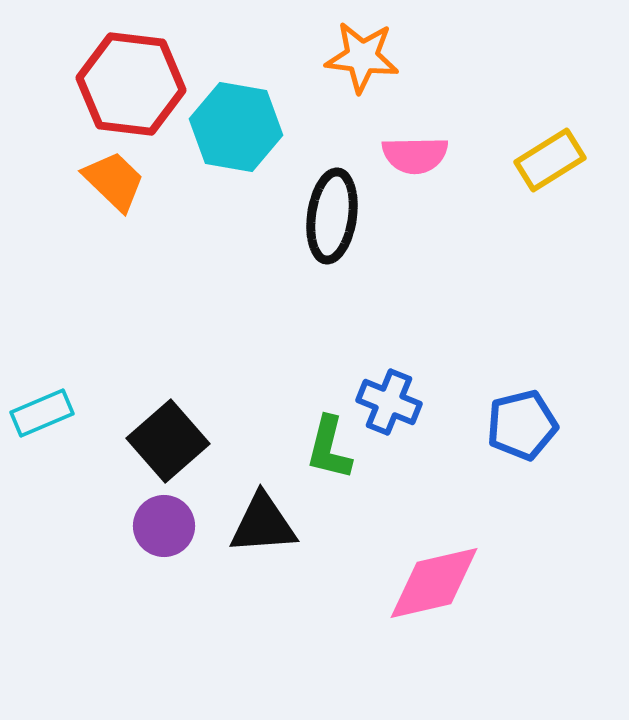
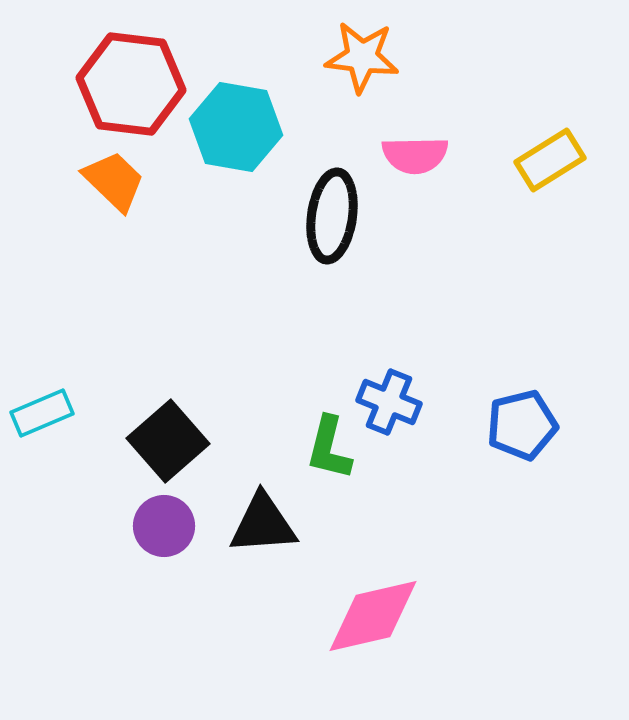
pink diamond: moved 61 px left, 33 px down
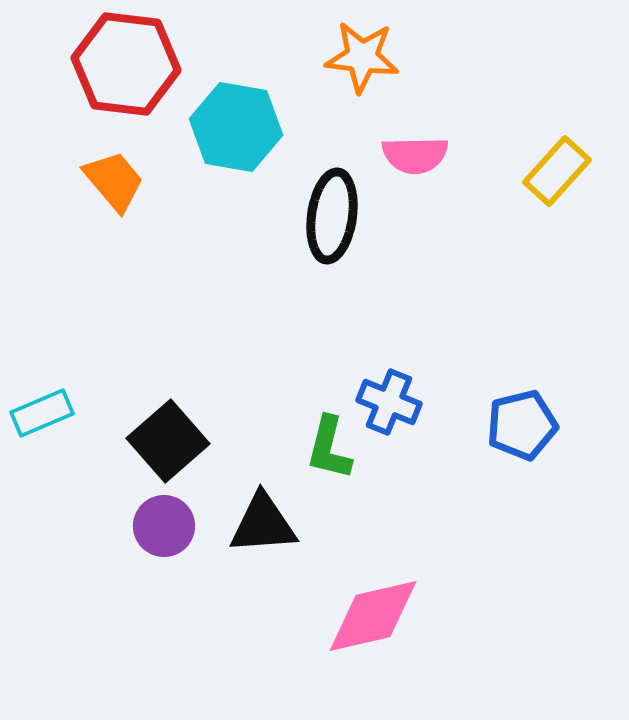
red hexagon: moved 5 px left, 20 px up
yellow rectangle: moved 7 px right, 11 px down; rotated 16 degrees counterclockwise
orange trapezoid: rotated 6 degrees clockwise
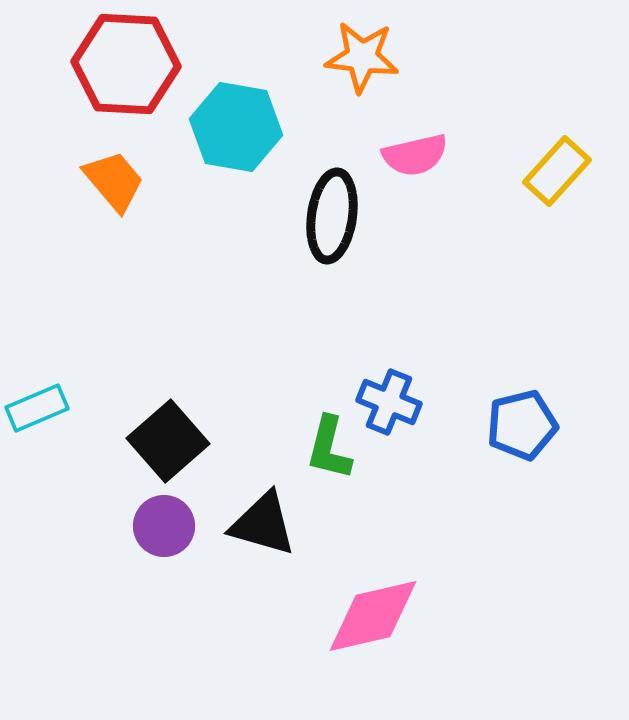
red hexagon: rotated 4 degrees counterclockwise
pink semicircle: rotated 12 degrees counterclockwise
cyan rectangle: moved 5 px left, 5 px up
black triangle: rotated 20 degrees clockwise
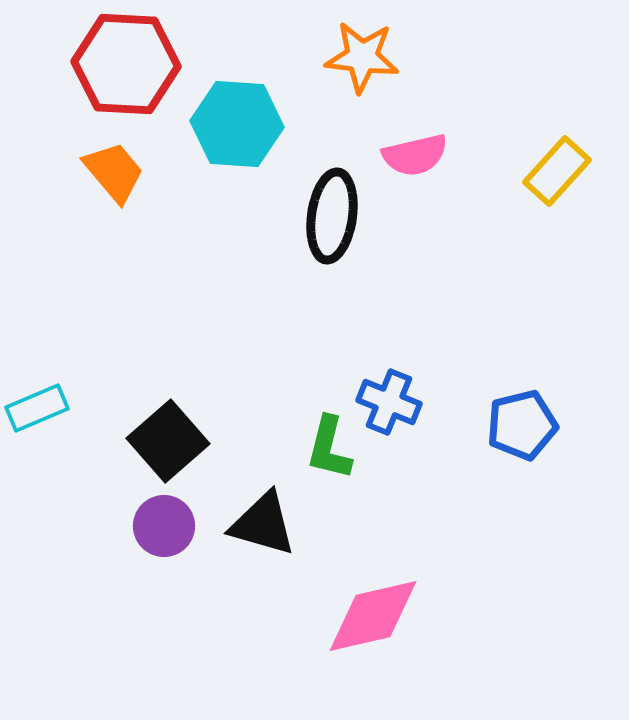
cyan hexagon: moved 1 px right, 3 px up; rotated 6 degrees counterclockwise
orange trapezoid: moved 9 px up
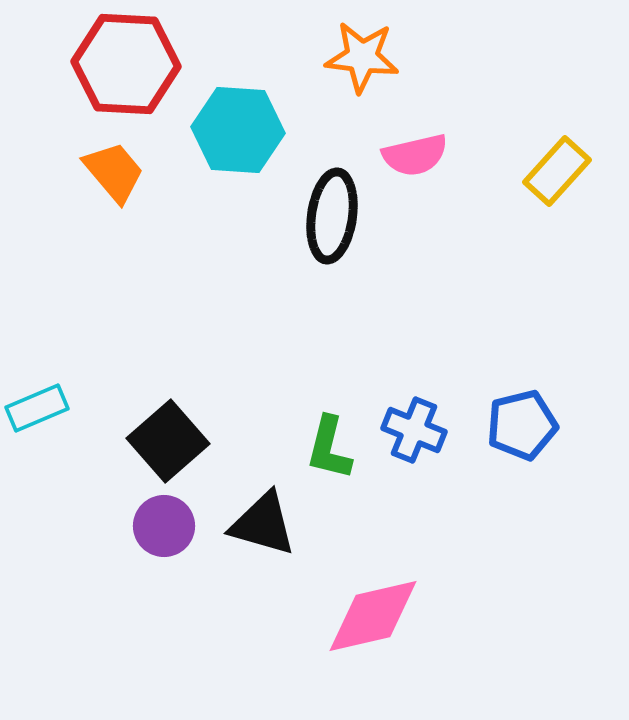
cyan hexagon: moved 1 px right, 6 px down
blue cross: moved 25 px right, 28 px down
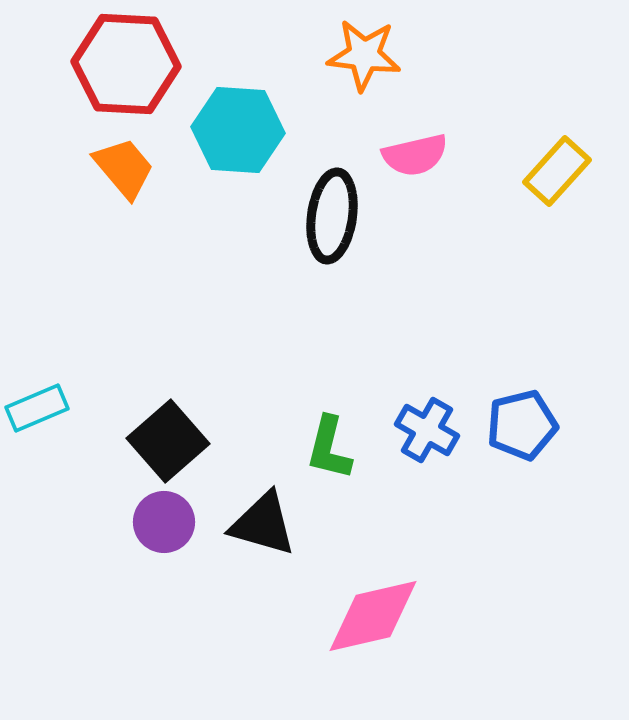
orange star: moved 2 px right, 2 px up
orange trapezoid: moved 10 px right, 4 px up
blue cross: moved 13 px right; rotated 8 degrees clockwise
purple circle: moved 4 px up
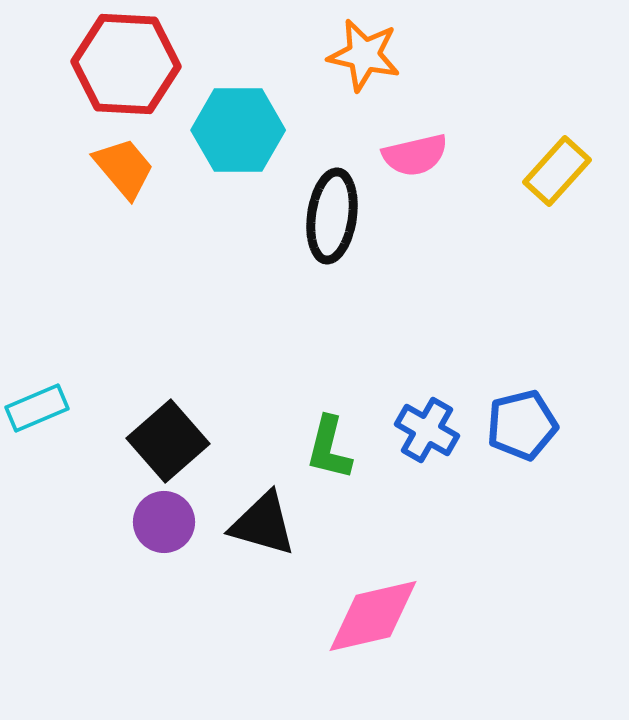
orange star: rotated 6 degrees clockwise
cyan hexagon: rotated 4 degrees counterclockwise
